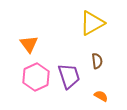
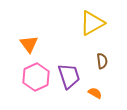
brown semicircle: moved 5 px right
orange semicircle: moved 6 px left, 3 px up
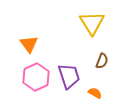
yellow triangle: rotated 32 degrees counterclockwise
brown semicircle: rotated 28 degrees clockwise
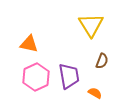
yellow triangle: moved 1 px left, 2 px down
orange triangle: rotated 42 degrees counterclockwise
purple trapezoid: rotated 8 degrees clockwise
